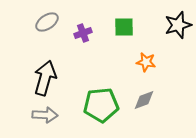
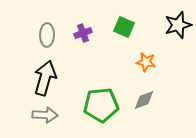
gray ellipse: moved 13 px down; rotated 55 degrees counterclockwise
green square: rotated 25 degrees clockwise
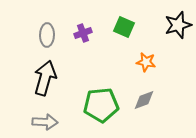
gray arrow: moved 7 px down
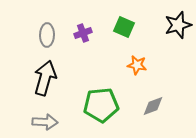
orange star: moved 9 px left, 3 px down
gray diamond: moved 9 px right, 6 px down
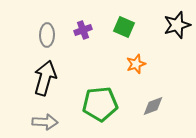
black star: moved 1 px left
purple cross: moved 3 px up
orange star: moved 1 px left, 1 px up; rotated 30 degrees counterclockwise
green pentagon: moved 1 px left, 1 px up
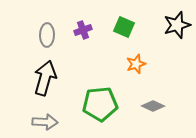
gray diamond: rotated 45 degrees clockwise
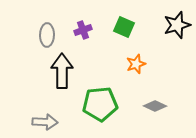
black arrow: moved 17 px right, 7 px up; rotated 16 degrees counterclockwise
gray diamond: moved 2 px right
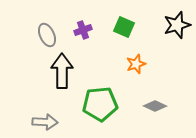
gray ellipse: rotated 25 degrees counterclockwise
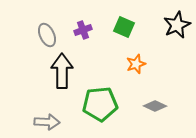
black star: rotated 8 degrees counterclockwise
gray arrow: moved 2 px right
